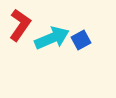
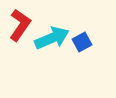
blue square: moved 1 px right, 2 px down
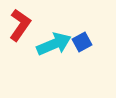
cyan arrow: moved 2 px right, 6 px down
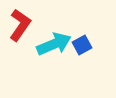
blue square: moved 3 px down
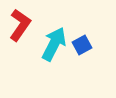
cyan arrow: rotated 40 degrees counterclockwise
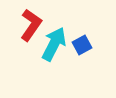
red L-shape: moved 11 px right
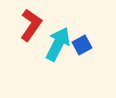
cyan arrow: moved 4 px right
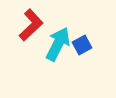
red L-shape: rotated 12 degrees clockwise
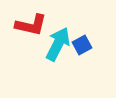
red L-shape: rotated 56 degrees clockwise
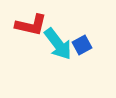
cyan arrow: rotated 116 degrees clockwise
